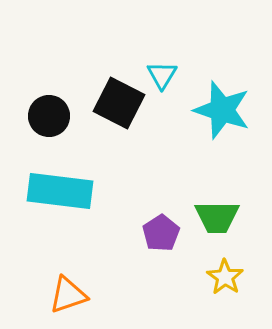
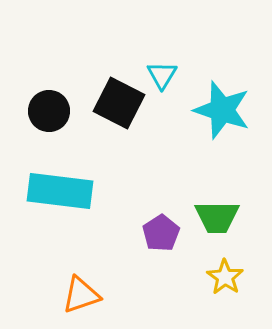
black circle: moved 5 px up
orange triangle: moved 13 px right
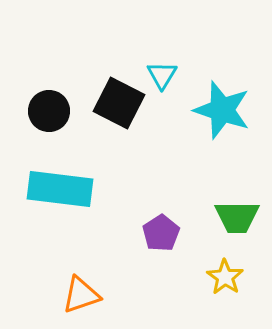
cyan rectangle: moved 2 px up
green trapezoid: moved 20 px right
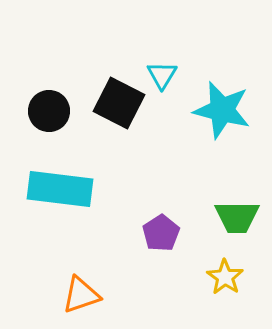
cyan star: rotated 4 degrees counterclockwise
